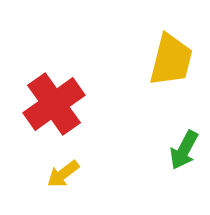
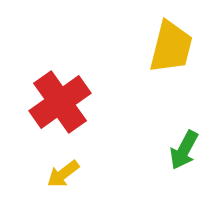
yellow trapezoid: moved 13 px up
red cross: moved 6 px right, 2 px up
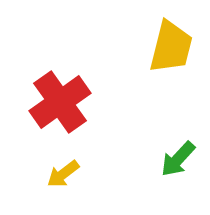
green arrow: moved 6 px left, 9 px down; rotated 15 degrees clockwise
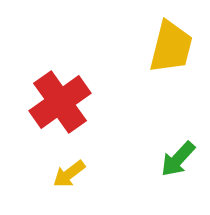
yellow arrow: moved 6 px right
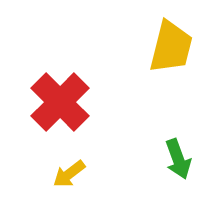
red cross: rotated 10 degrees counterclockwise
green arrow: rotated 63 degrees counterclockwise
